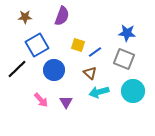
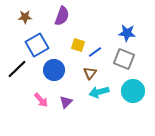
brown triangle: rotated 24 degrees clockwise
purple triangle: rotated 16 degrees clockwise
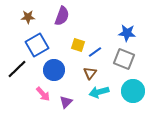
brown star: moved 3 px right
pink arrow: moved 2 px right, 6 px up
